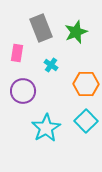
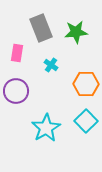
green star: rotated 15 degrees clockwise
purple circle: moved 7 px left
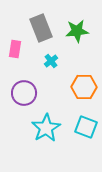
green star: moved 1 px right, 1 px up
pink rectangle: moved 2 px left, 4 px up
cyan cross: moved 4 px up; rotated 16 degrees clockwise
orange hexagon: moved 2 px left, 3 px down
purple circle: moved 8 px right, 2 px down
cyan square: moved 6 px down; rotated 25 degrees counterclockwise
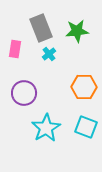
cyan cross: moved 2 px left, 7 px up
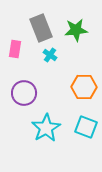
green star: moved 1 px left, 1 px up
cyan cross: moved 1 px right, 1 px down; rotated 16 degrees counterclockwise
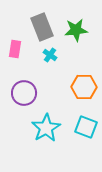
gray rectangle: moved 1 px right, 1 px up
